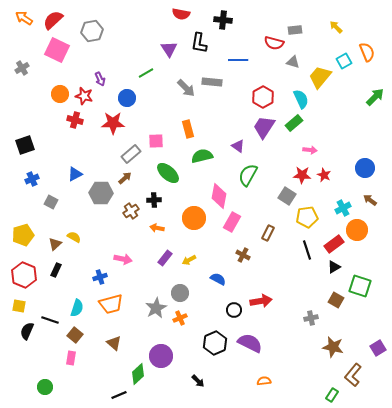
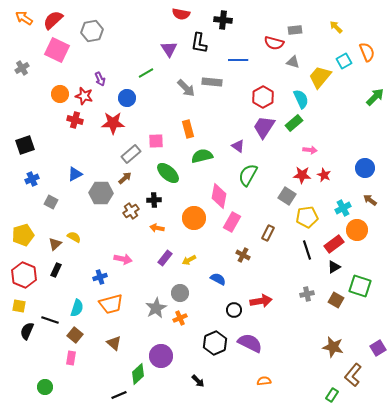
gray cross at (311, 318): moved 4 px left, 24 px up
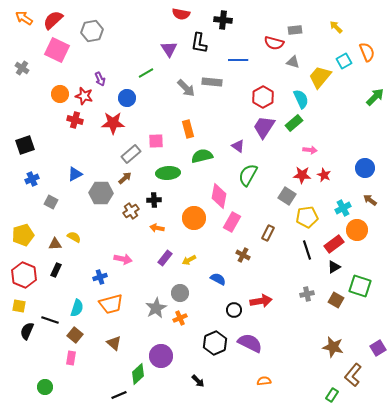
gray cross at (22, 68): rotated 24 degrees counterclockwise
green ellipse at (168, 173): rotated 45 degrees counterclockwise
brown triangle at (55, 244): rotated 40 degrees clockwise
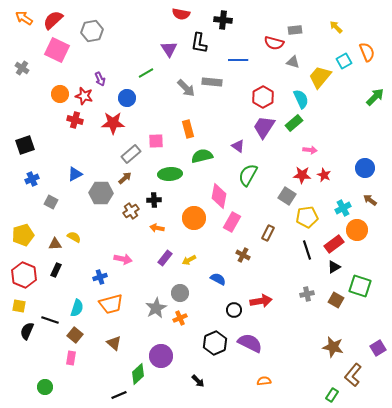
green ellipse at (168, 173): moved 2 px right, 1 px down
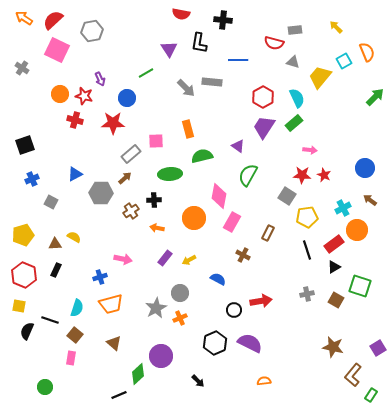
cyan semicircle at (301, 99): moved 4 px left, 1 px up
green rectangle at (332, 395): moved 39 px right
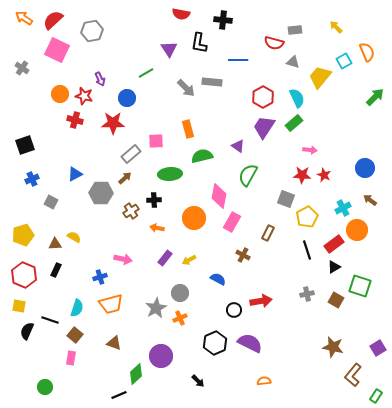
gray square at (287, 196): moved 1 px left, 3 px down; rotated 12 degrees counterclockwise
yellow pentagon at (307, 217): rotated 20 degrees counterclockwise
brown triangle at (114, 343): rotated 21 degrees counterclockwise
green diamond at (138, 374): moved 2 px left
green rectangle at (371, 395): moved 5 px right, 1 px down
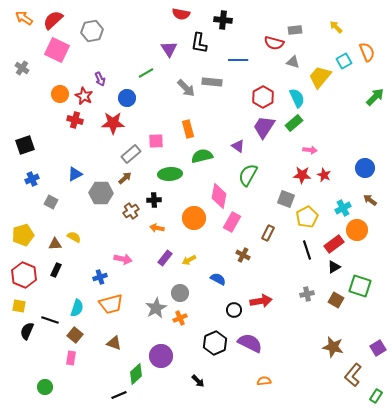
red star at (84, 96): rotated 12 degrees clockwise
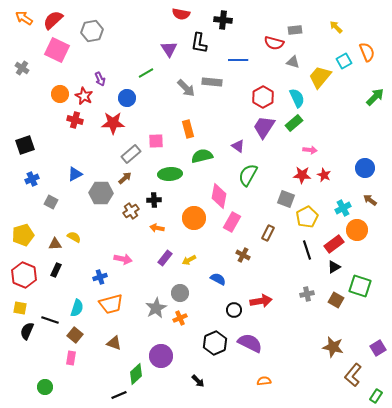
yellow square at (19, 306): moved 1 px right, 2 px down
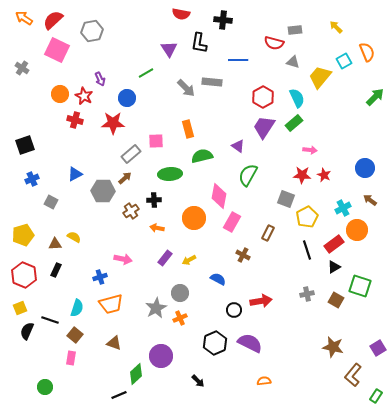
gray hexagon at (101, 193): moved 2 px right, 2 px up
yellow square at (20, 308): rotated 32 degrees counterclockwise
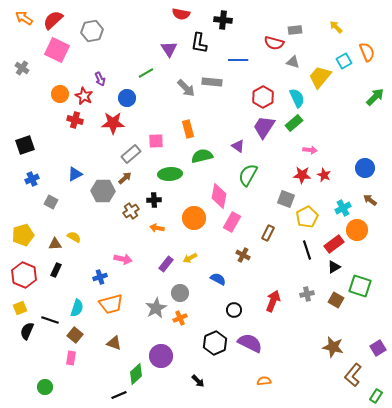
purple rectangle at (165, 258): moved 1 px right, 6 px down
yellow arrow at (189, 260): moved 1 px right, 2 px up
red arrow at (261, 301): moved 12 px right; rotated 60 degrees counterclockwise
